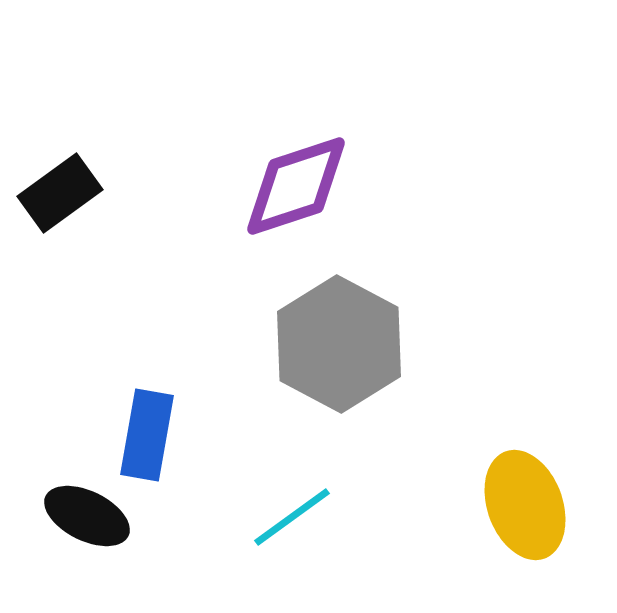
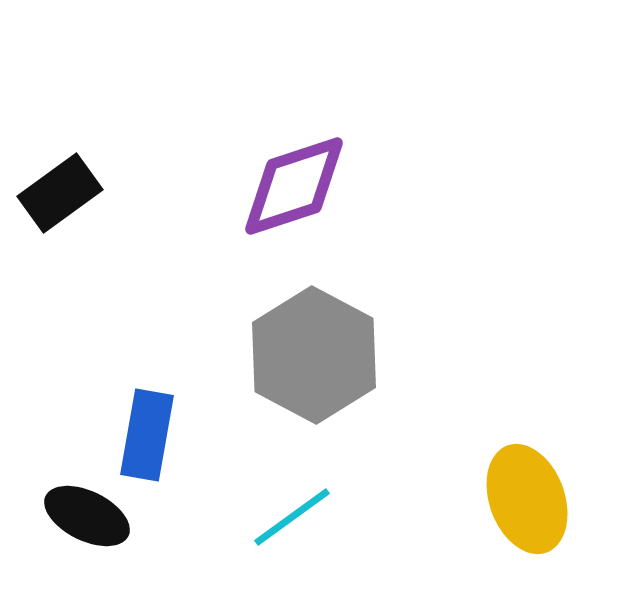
purple diamond: moved 2 px left
gray hexagon: moved 25 px left, 11 px down
yellow ellipse: moved 2 px right, 6 px up
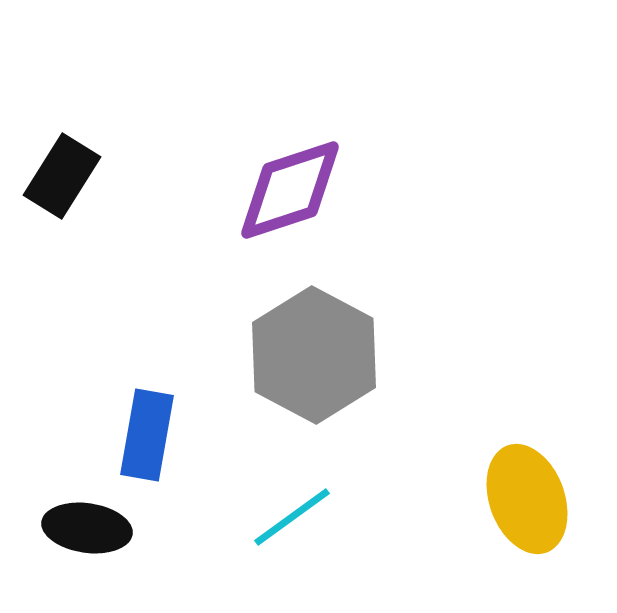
purple diamond: moved 4 px left, 4 px down
black rectangle: moved 2 px right, 17 px up; rotated 22 degrees counterclockwise
black ellipse: moved 12 px down; rotated 18 degrees counterclockwise
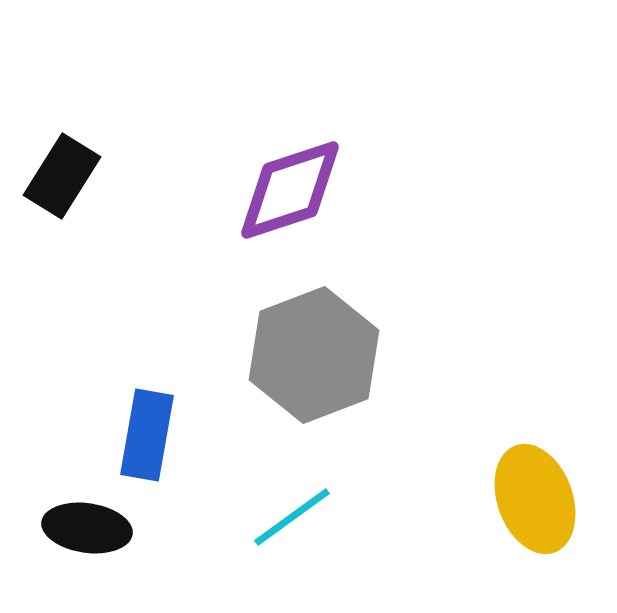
gray hexagon: rotated 11 degrees clockwise
yellow ellipse: moved 8 px right
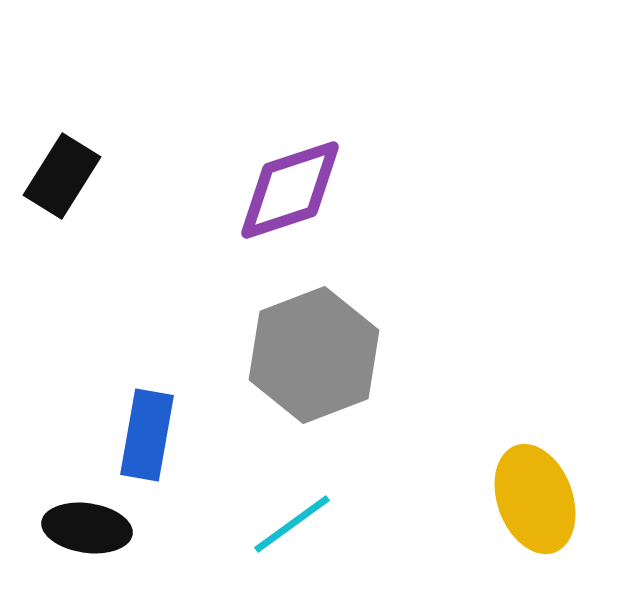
cyan line: moved 7 px down
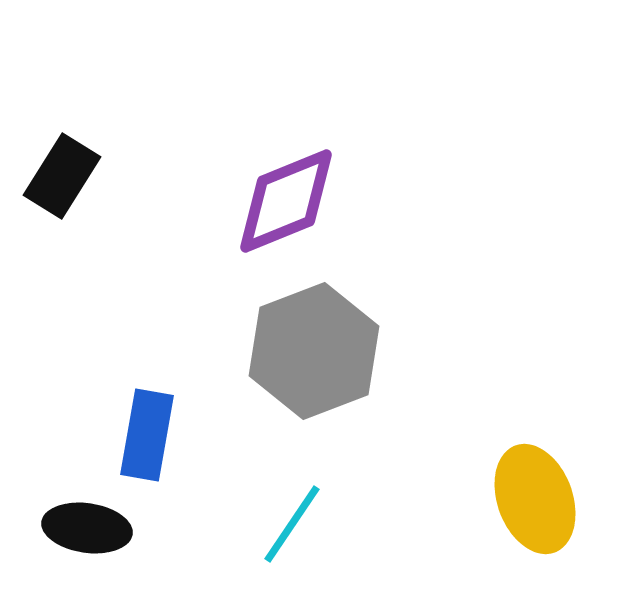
purple diamond: moved 4 px left, 11 px down; rotated 4 degrees counterclockwise
gray hexagon: moved 4 px up
cyan line: rotated 20 degrees counterclockwise
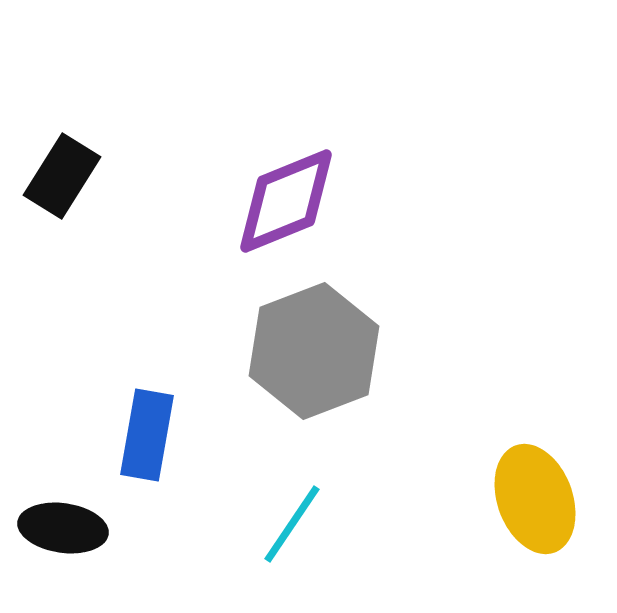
black ellipse: moved 24 px left
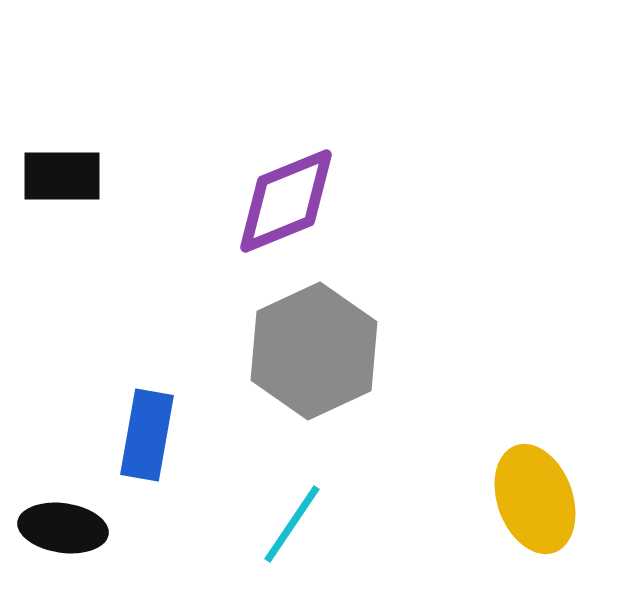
black rectangle: rotated 58 degrees clockwise
gray hexagon: rotated 4 degrees counterclockwise
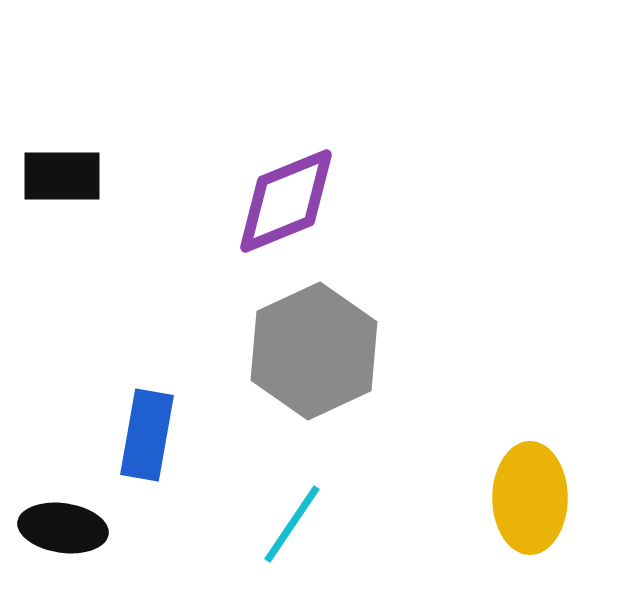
yellow ellipse: moved 5 px left, 1 px up; rotated 20 degrees clockwise
